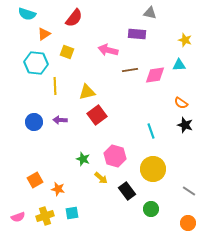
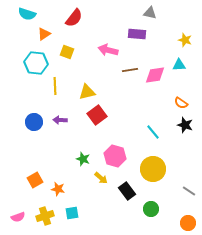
cyan line: moved 2 px right, 1 px down; rotated 21 degrees counterclockwise
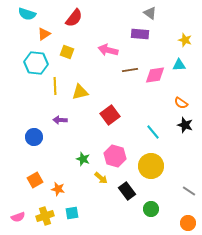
gray triangle: rotated 24 degrees clockwise
purple rectangle: moved 3 px right
yellow triangle: moved 7 px left
red square: moved 13 px right
blue circle: moved 15 px down
yellow circle: moved 2 px left, 3 px up
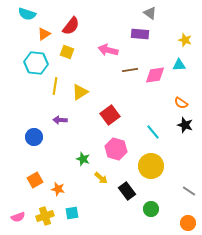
red semicircle: moved 3 px left, 8 px down
yellow line: rotated 12 degrees clockwise
yellow triangle: rotated 18 degrees counterclockwise
pink hexagon: moved 1 px right, 7 px up
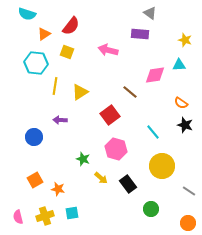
brown line: moved 22 px down; rotated 49 degrees clockwise
yellow circle: moved 11 px right
black rectangle: moved 1 px right, 7 px up
pink semicircle: rotated 96 degrees clockwise
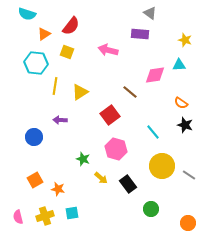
gray line: moved 16 px up
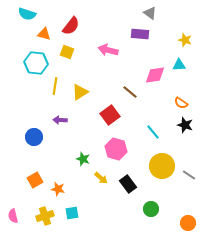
orange triangle: rotated 48 degrees clockwise
pink semicircle: moved 5 px left, 1 px up
